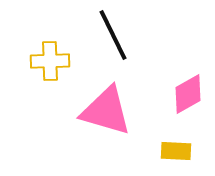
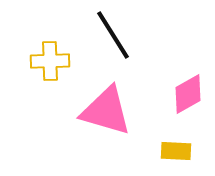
black line: rotated 6 degrees counterclockwise
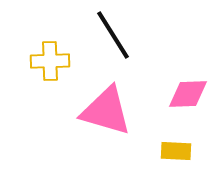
pink diamond: rotated 27 degrees clockwise
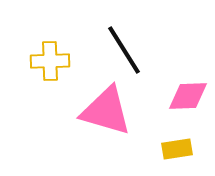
black line: moved 11 px right, 15 px down
pink diamond: moved 2 px down
yellow rectangle: moved 1 px right, 2 px up; rotated 12 degrees counterclockwise
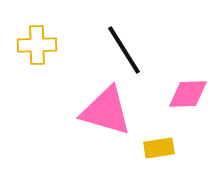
yellow cross: moved 13 px left, 16 px up
pink diamond: moved 2 px up
yellow rectangle: moved 18 px left, 1 px up
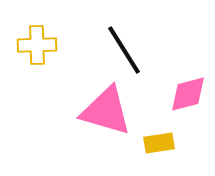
pink diamond: rotated 12 degrees counterclockwise
yellow rectangle: moved 5 px up
